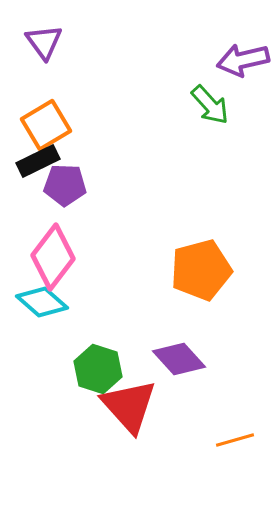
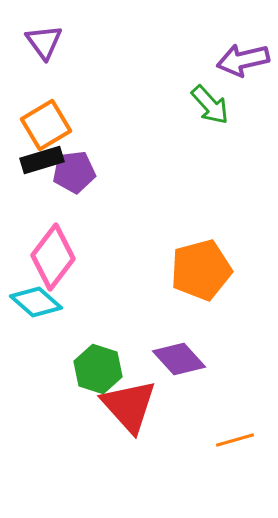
black rectangle: moved 4 px right, 1 px up; rotated 9 degrees clockwise
purple pentagon: moved 9 px right, 13 px up; rotated 9 degrees counterclockwise
cyan diamond: moved 6 px left
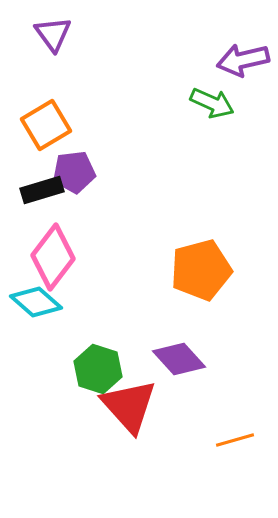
purple triangle: moved 9 px right, 8 px up
green arrow: moved 2 px right, 2 px up; rotated 24 degrees counterclockwise
black rectangle: moved 30 px down
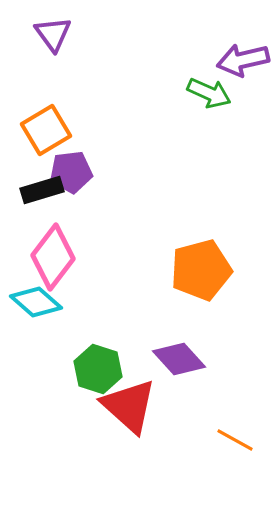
green arrow: moved 3 px left, 10 px up
orange square: moved 5 px down
purple pentagon: moved 3 px left
red triangle: rotated 6 degrees counterclockwise
orange line: rotated 45 degrees clockwise
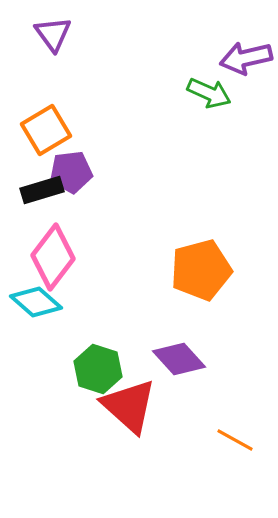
purple arrow: moved 3 px right, 2 px up
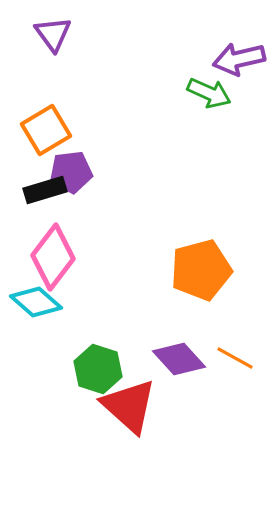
purple arrow: moved 7 px left, 1 px down
black rectangle: moved 3 px right
orange line: moved 82 px up
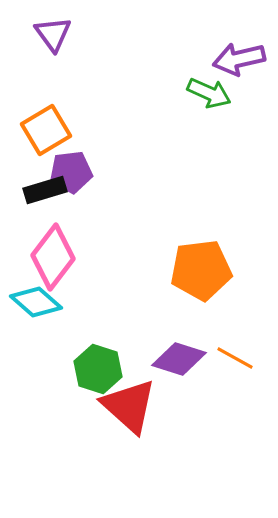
orange pentagon: rotated 8 degrees clockwise
purple diamond: rotated 30 degrees counterclockwise
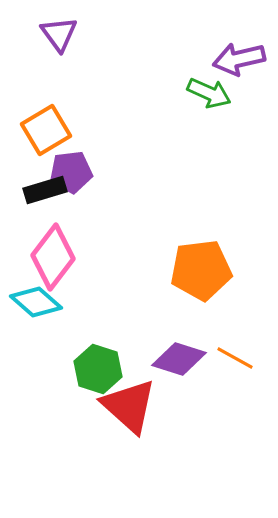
purple triangle: moved 6 px right
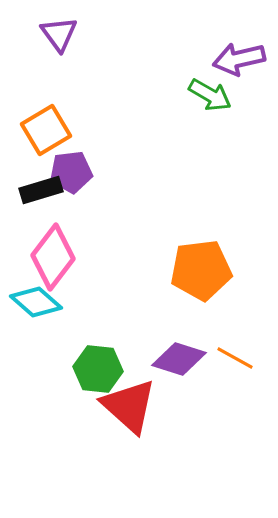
green arrow: moved 1 px right, 2 px down; rotated 6 degrees clockwise
black rectangle: moved 4 px left
green hexagon: rotated 12 degrees counterclockwise
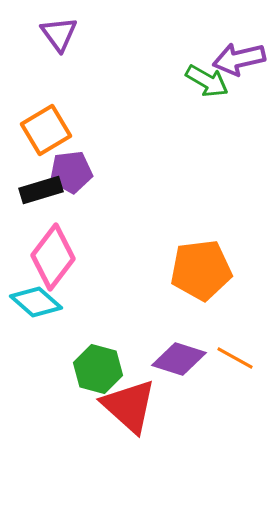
green arrow: moved 3 px left, 14 px up
green hexagon: rotated 9 degrees clockwise
